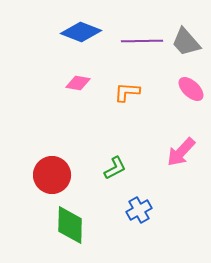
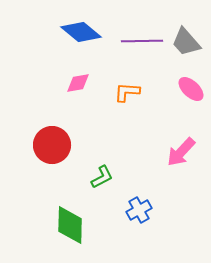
blue diamond: rotated 18 degrees clockwise
pink diamond: rotated 20 degrees counterclockwise
green L-shape: moved 13 px left, 9 px down
red circle: moved 30 px up
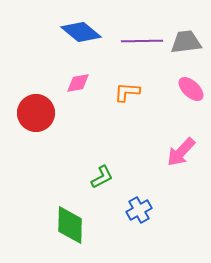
gray trapezoid: rotated 124 degrees clockwise
red circle: moved 16 px left, 32 px up
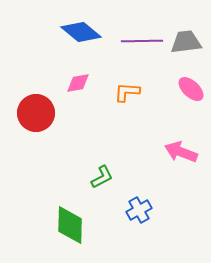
pink arrow: rotated 68 degrees clockwise
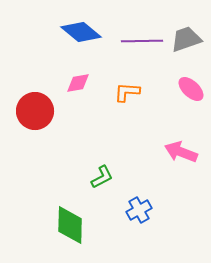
gray trapezoid: moved 3 px up; rotated 12 degrees counterclockwise
red circle: moved 1 px left, 2 px up
